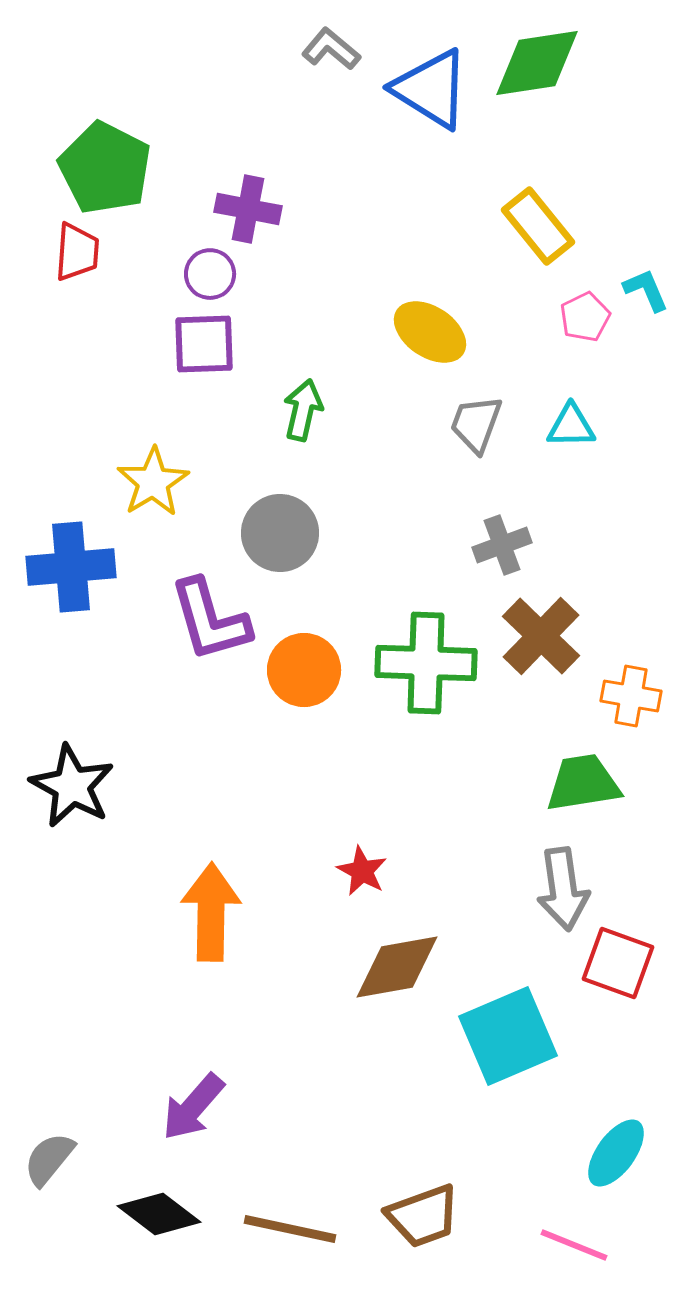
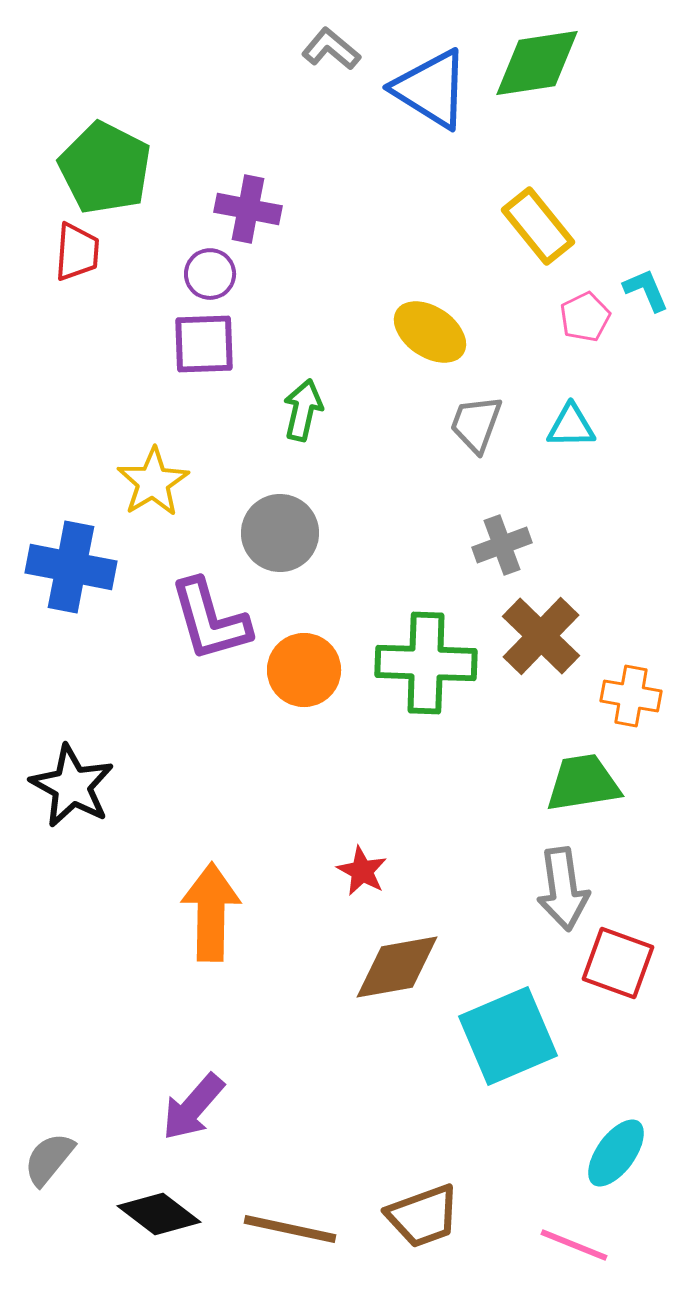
blue cross: rotated 16 degrees clockwise
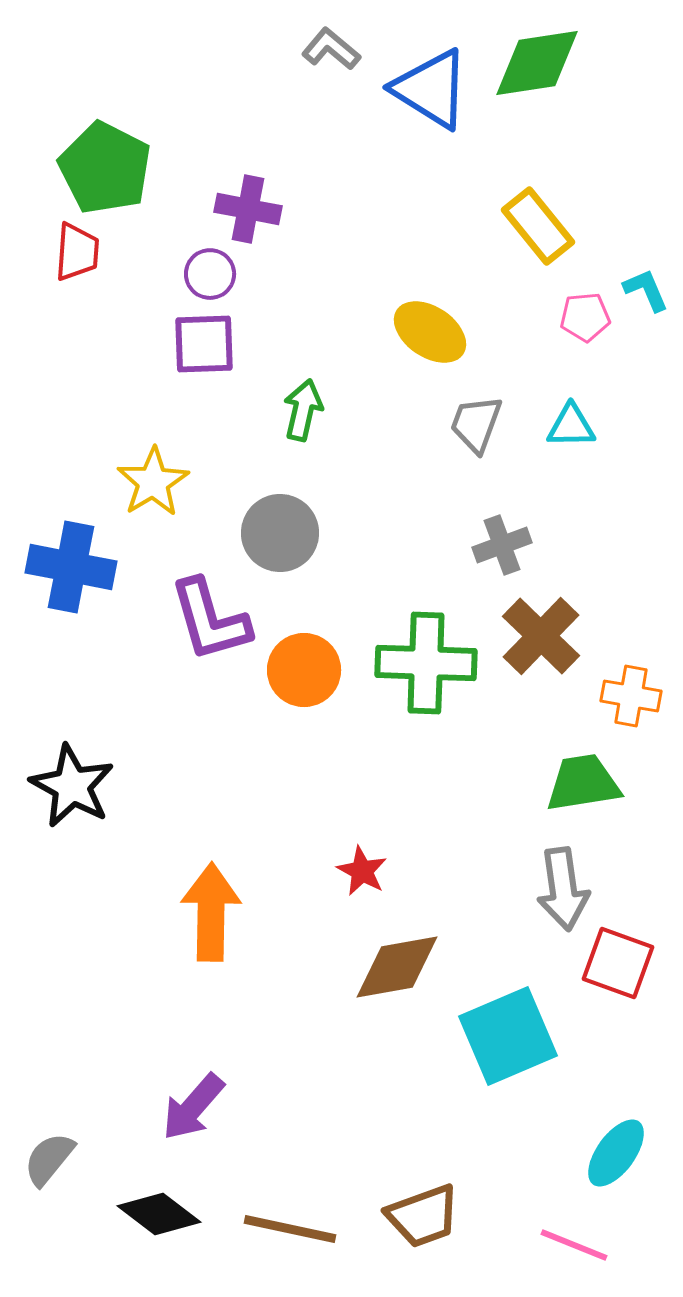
pink pentagon: rotated 21 degrees clockwise
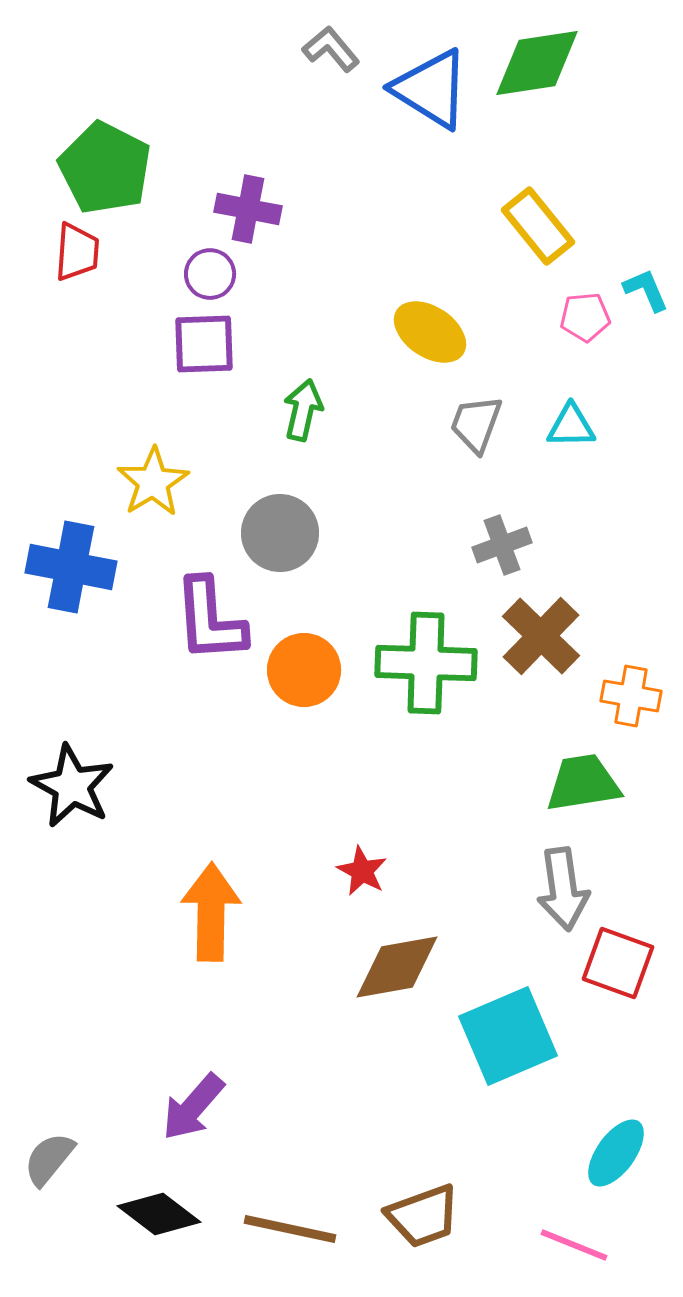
gray L-shape: rotated 10 degrees clockwise
purple L-shape: rotated 12 degrees clockwise
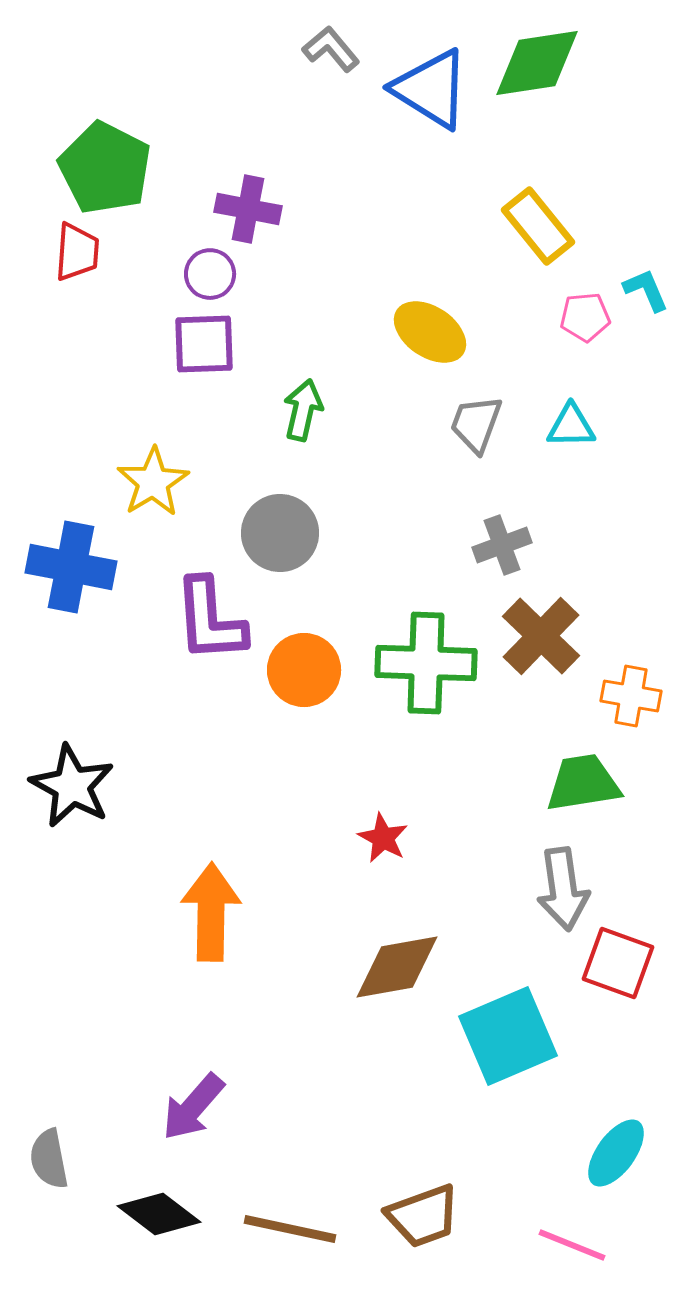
red star: moved 21 px right, 33 px up
gray semicircle: rotated 50 degrees counterclockwise
pink line: moved 2 px left
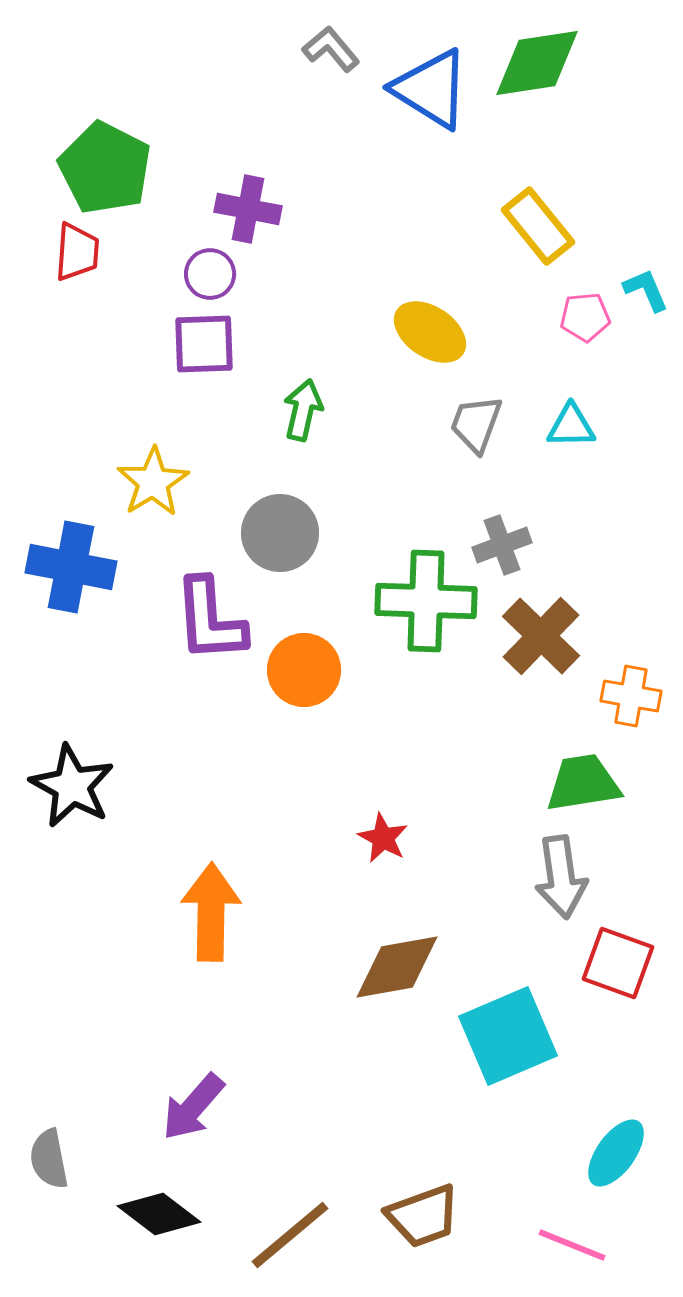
green cross: moved 62 px up
gray arrow: moved 2 px left, 12 px up
brown line: moved 6 px down; rotated 52 degrees counterclockwise
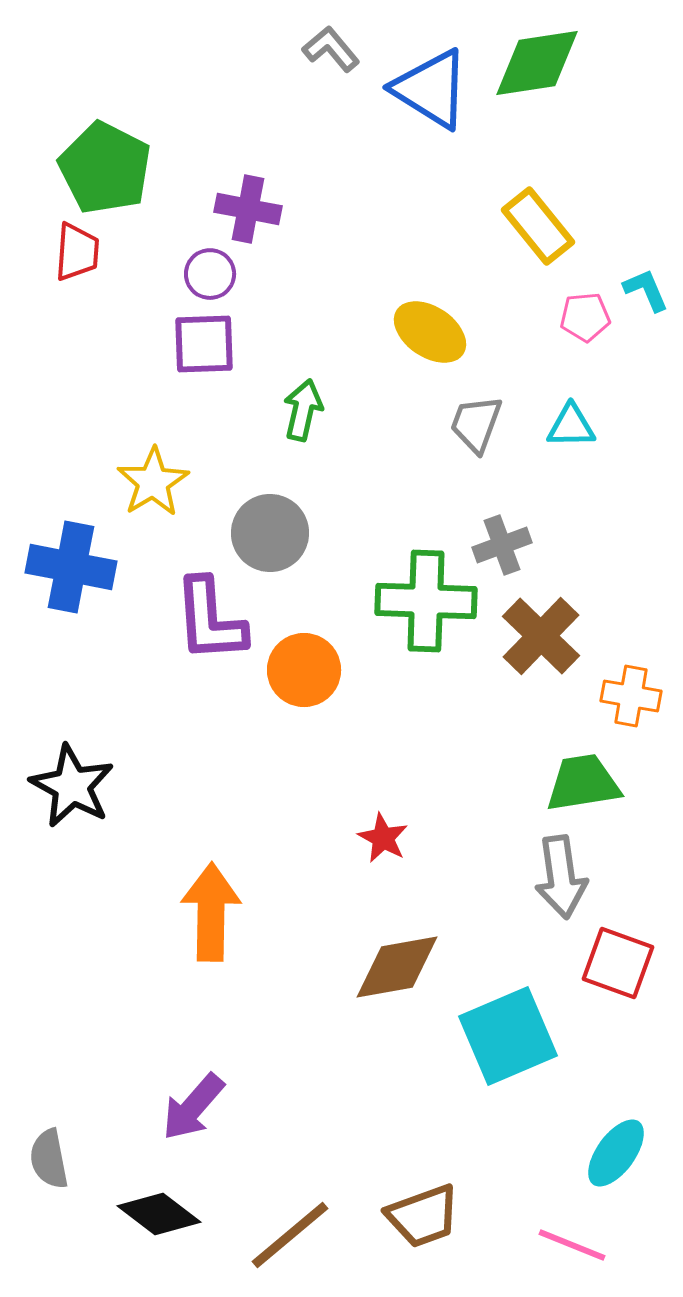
gray circle: moved 10 px left
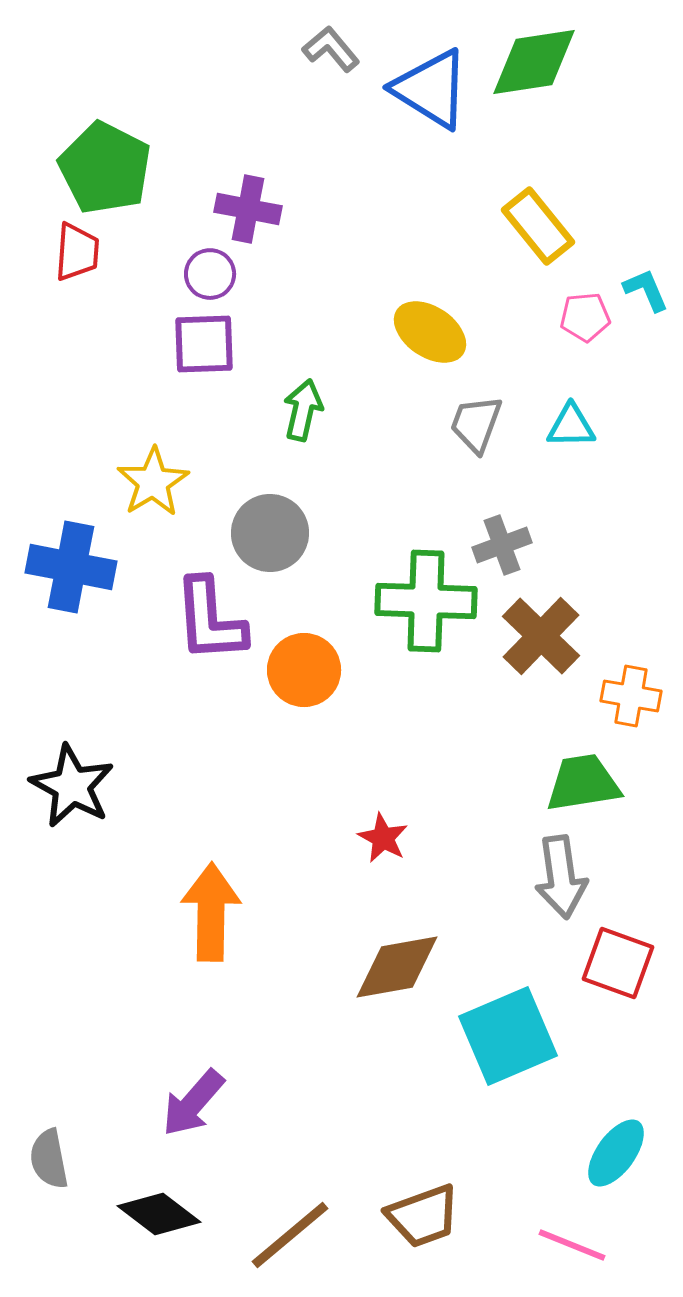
green diamond: moved 3 px left, 1 px up
purple arrow: moved 4 px up
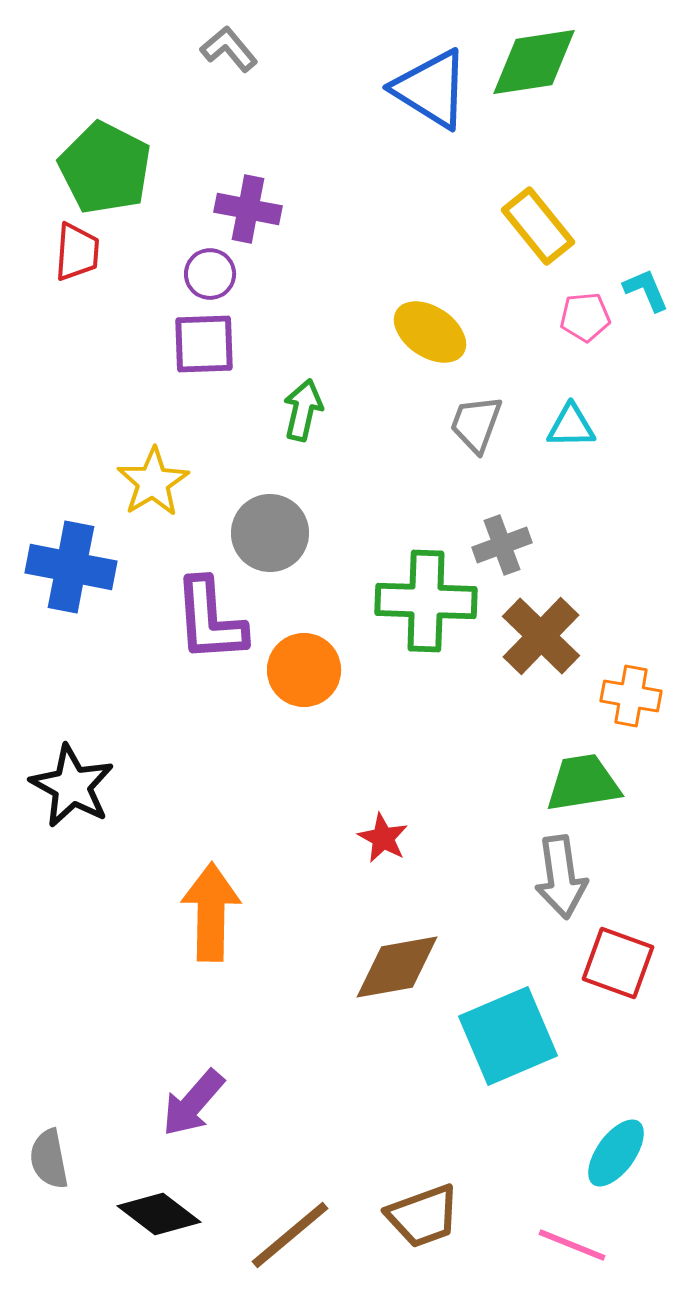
gray L-shape: moved 102 px left
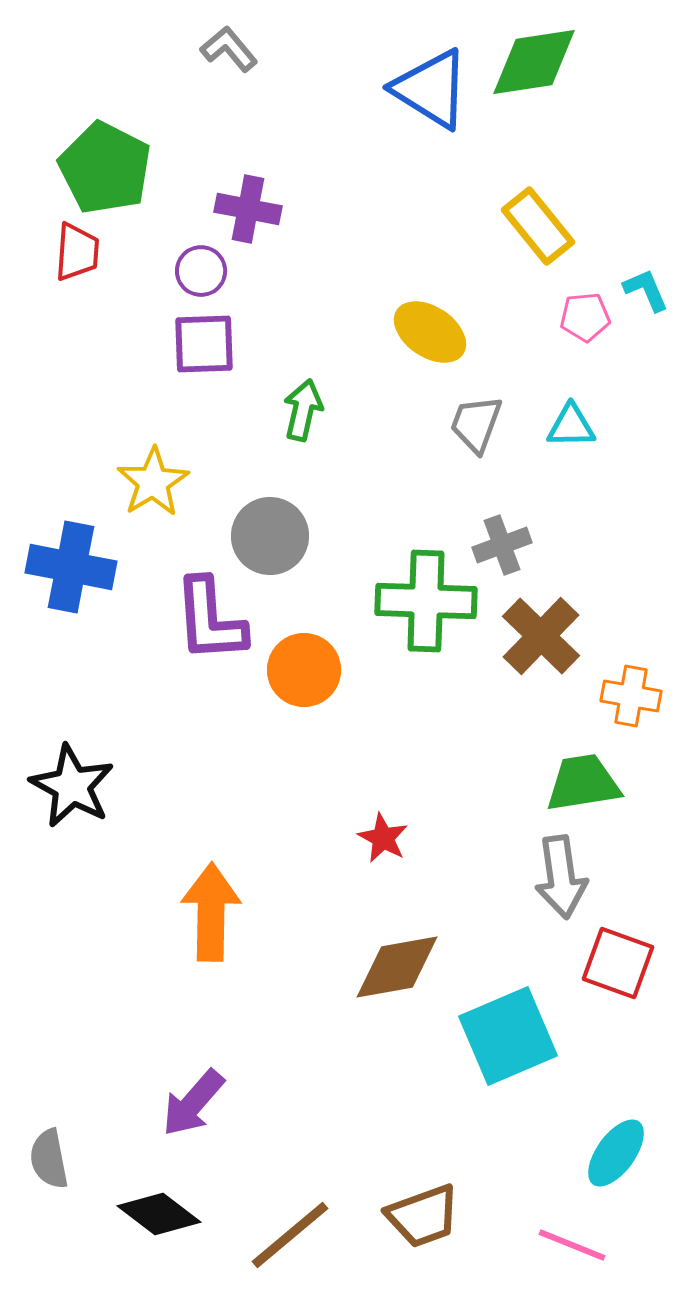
purple circle: moved 9 px left, 3 px up
gray circle: moved 3 px down
